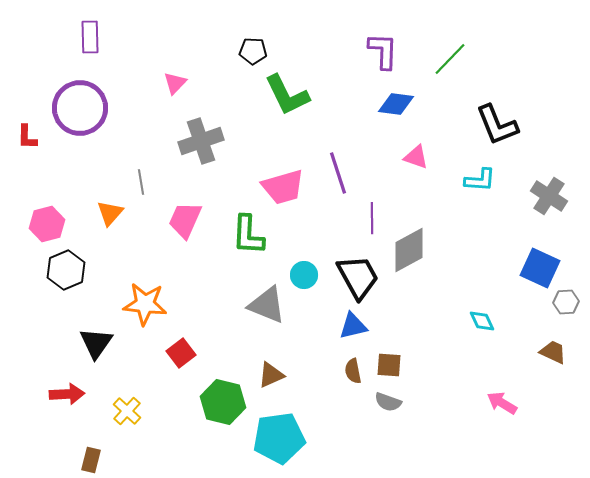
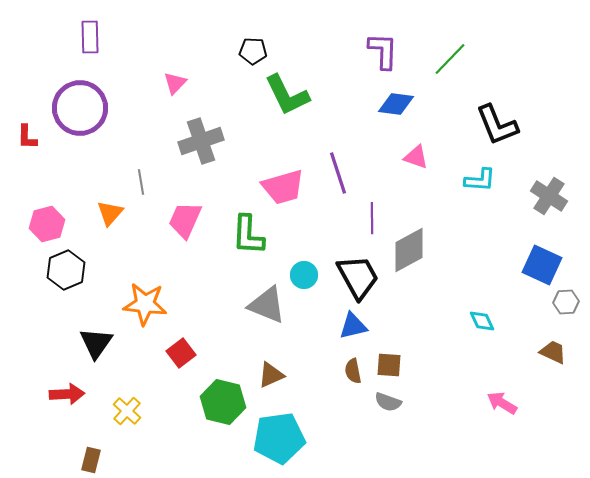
blue square at (540, 268): moved 2 px right, 3 px up
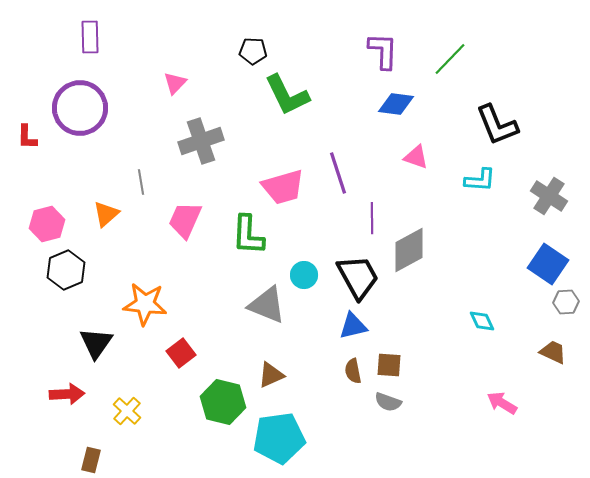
orange triangle at (110, 213): moved 4 px left, 1 px down; rotated 8 degrees clockwise
blue square at (542, 265): moved 6 px right, 1 px up; rotated 9 degrees clockwise
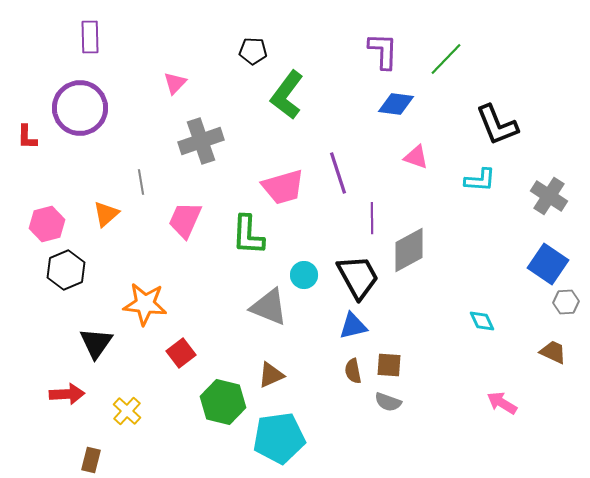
green line at (450, 59): moved 4 px left
green L-shape at (287, 95): rotated 63 degrees clockwise
gray triangle at (267, 305): moved 2 px right, 2 px down
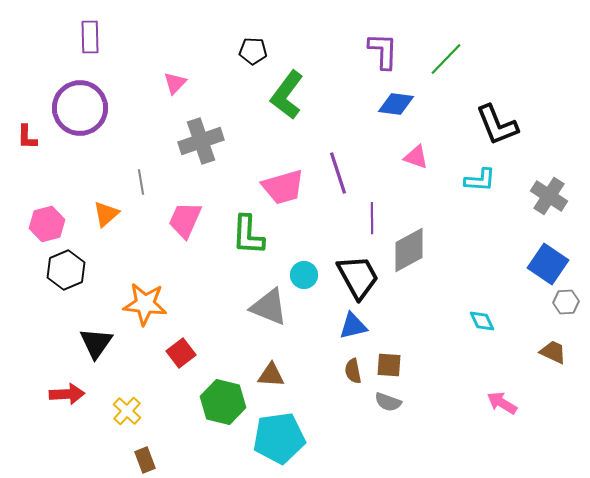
brown triangle at (271, 375): rotated 28 degrees clockwise
brown rectangle at (91, 460): moved 54 px right; rotated 35 degrees counterclockwise
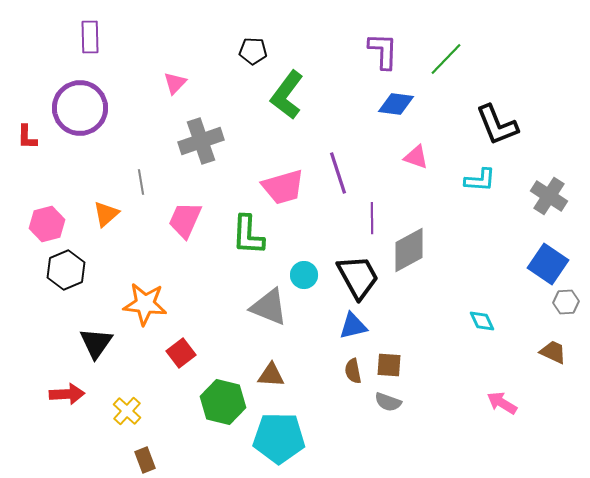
cyan pentagon at (279, 438): rotated 9 degrees clockwise
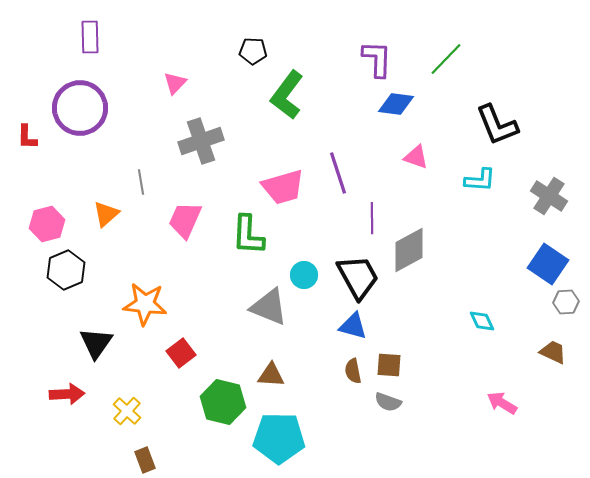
purple L-shape at (383, 51): moved 6 px left, 8 px down
blue triangle at (353, 326): rotated 28 degrees clockwise
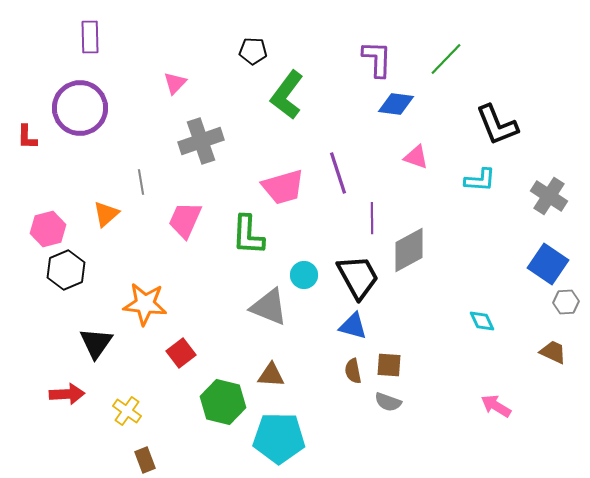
pink hexagon at (47, 224): moved 1 px right, 5 px down
pink arrow at (502, 403): moved 6 px left, 3 px down
yellow cross at (127, 411): rotated 8 degrees counterclockwise
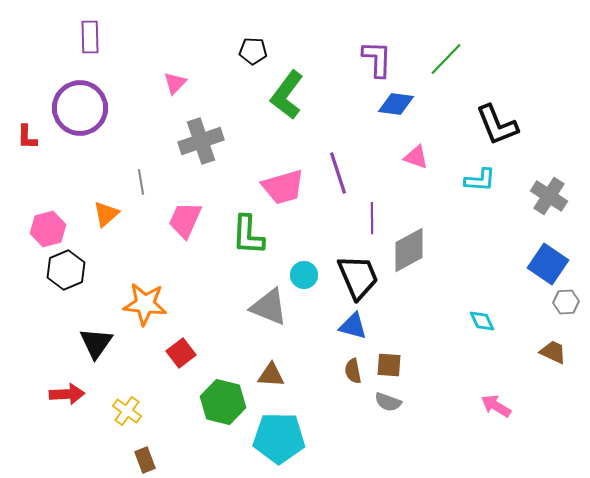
black trapezoid at (358, 277): rotated 6 degrees clockwise
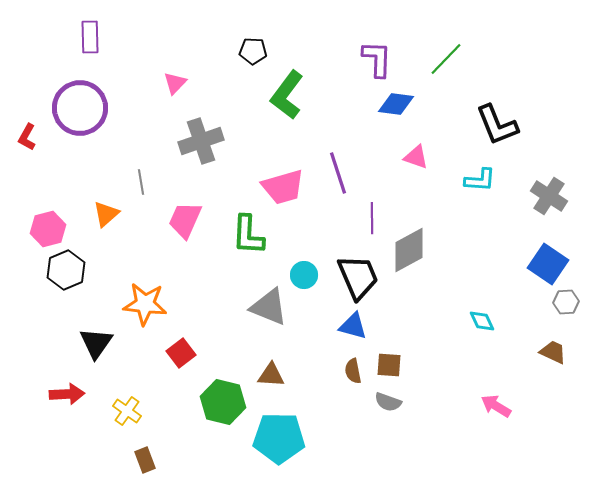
red L-shape at (27, 137): rotated 28 degrees clockwise
